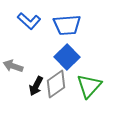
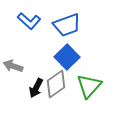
blue trapezoid: rotated 16 degrees counterclockwise
black arrow: moved 2 px down
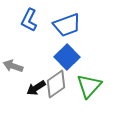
blue L-shape: moved 1 px up; rotated 75 degrees clockwise
black arrow: rotated 30 degrees clockwise
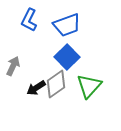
gray arrow: rotated 96 degrees clockwise
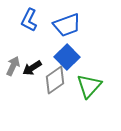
gray diamond: moved 1 px left, 4 px up
black arrow: moved 4 px left, 20 px up
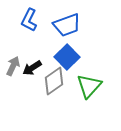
gray diamond: moved 1 px left, 1 px down
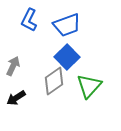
black arrow: moved 16 px left, 30 px down
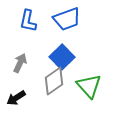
blue L-shape: moved 1 px left, 1 px down; rotated 15 degrees counterclockwise
blue trapezoid: moved 6 px up
blue square: moved 5 px left
gray arrow: moved 7 px right, 3 px up
green triangle: rotated 24 degrees counterclockwise
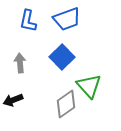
gray arrow: rotated 30 degrees counterclockwise
gray diamond: moved 12 px right, 23 px down
black arrow: moved 3 px left, 2 px down; rotated 12 degrees clockwise
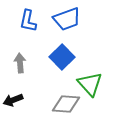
green triangle: moved 1 px right, 2 px up
gray diamond: rotated 40 degrees clockwise
